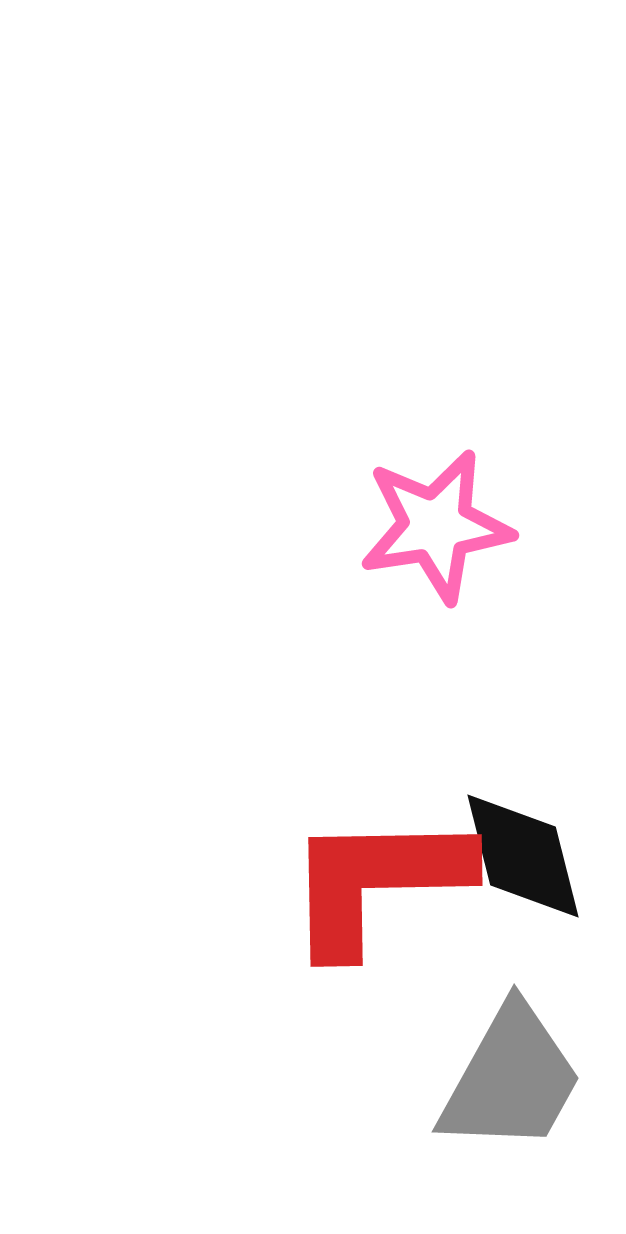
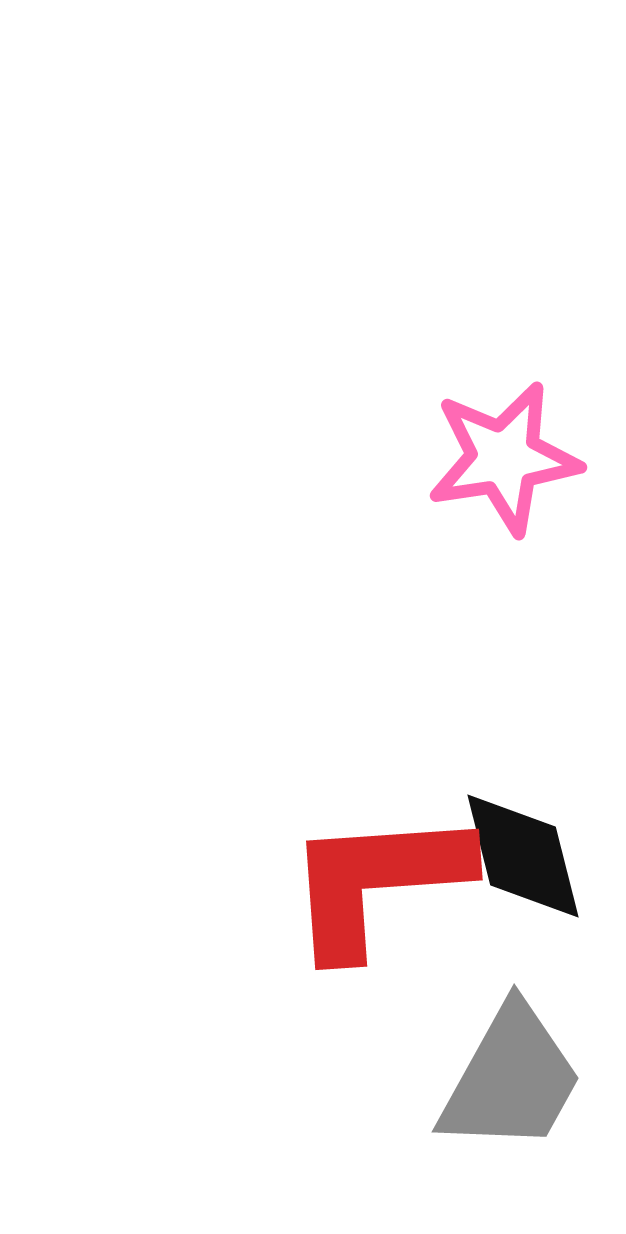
pink star: moved 68 px right, 68 px up
red L-shape: rotated 3 degrees counterclockwise
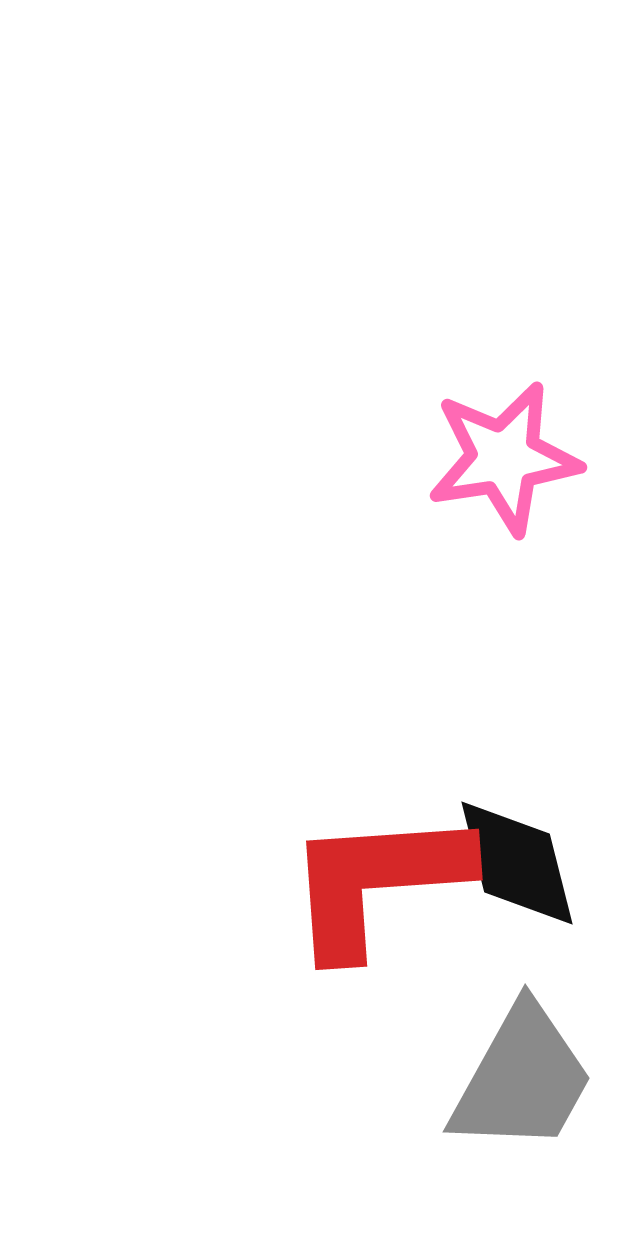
black diamond: moved 6 px left, 7 px down
gray trapezoid: moved 11 px right
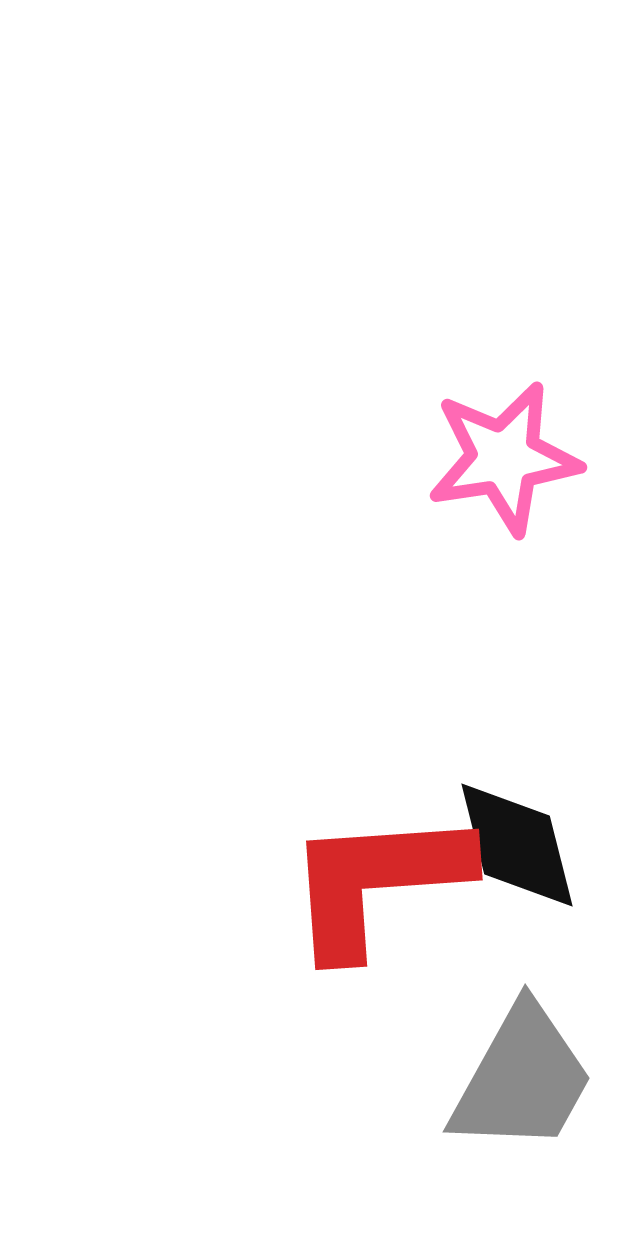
black diamond: moved 18 px up
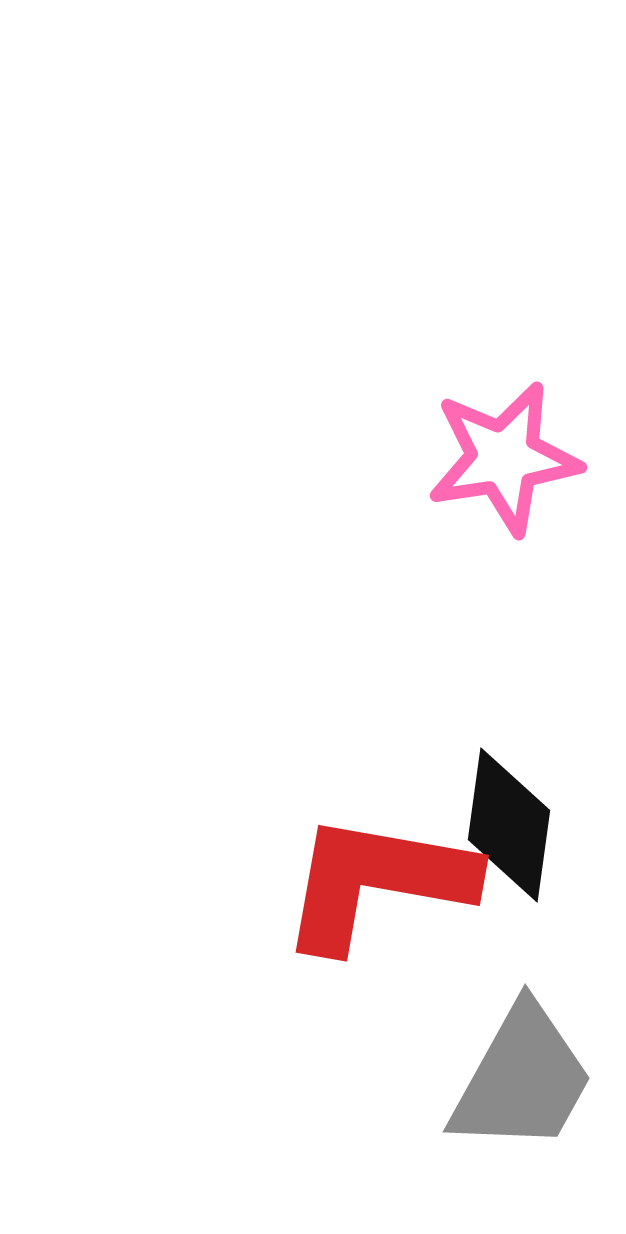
black diamond: moved 8 px left, 20 px up; rotated 22 degrees clockwise
red L-shape: rotated 14 degrees clockwise
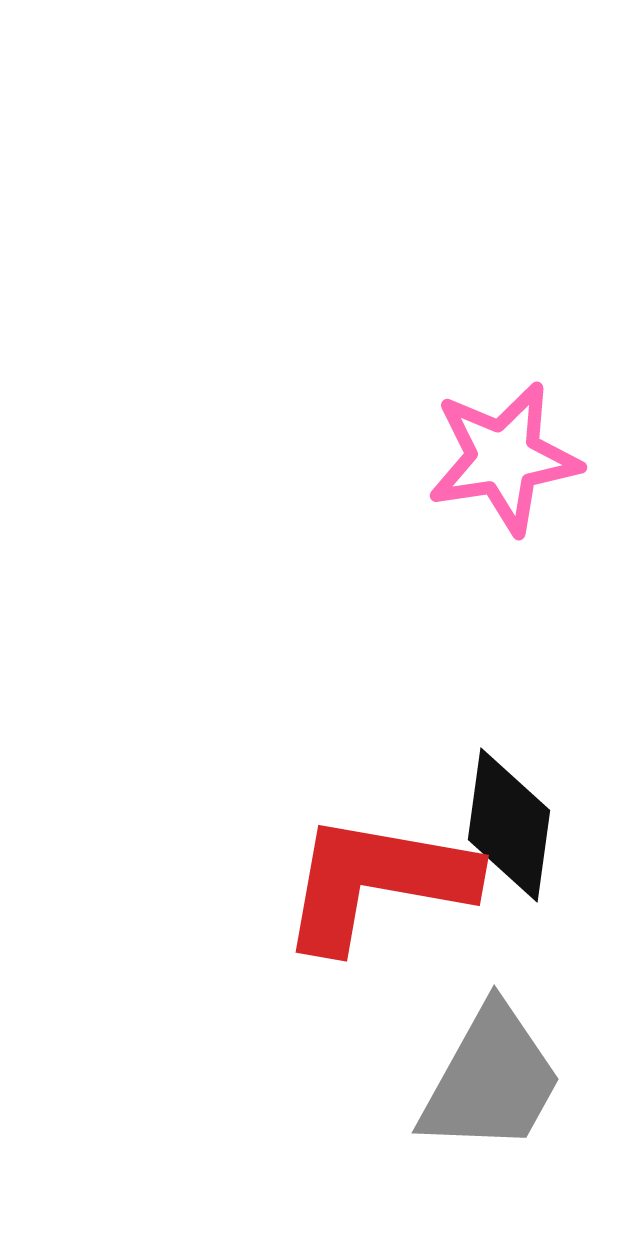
gray trapezoid: moved 31 px left, 1 px down
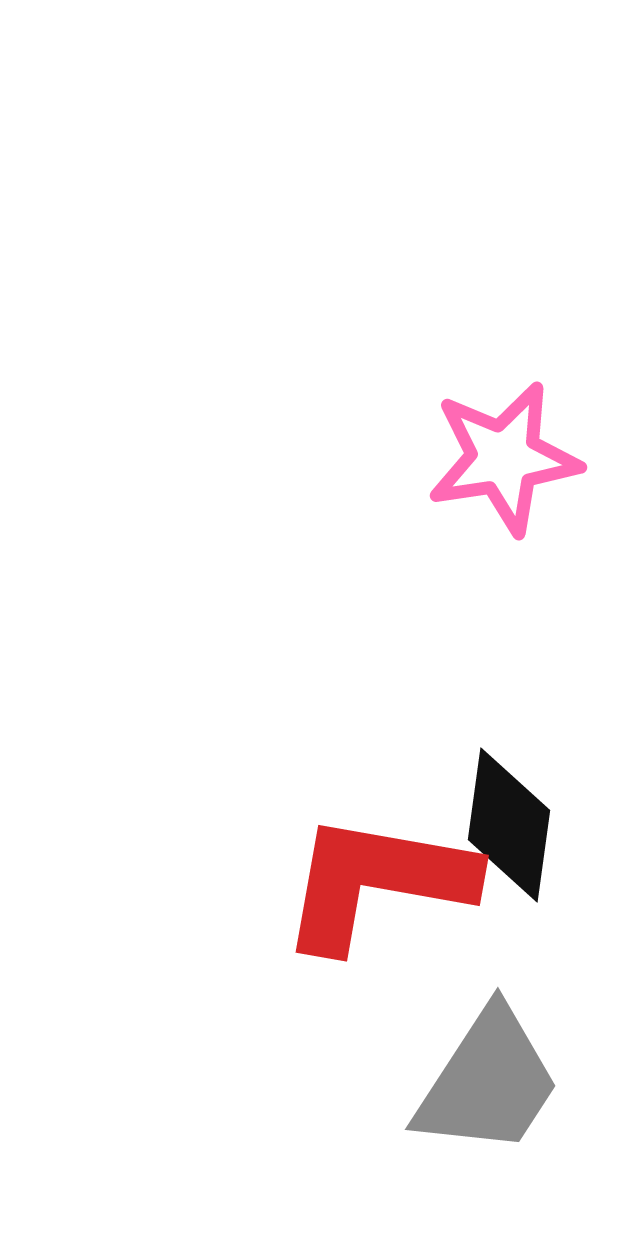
gray trapezoid: moved 3 px left, 2 px down; rotated 4 degrees clockwise
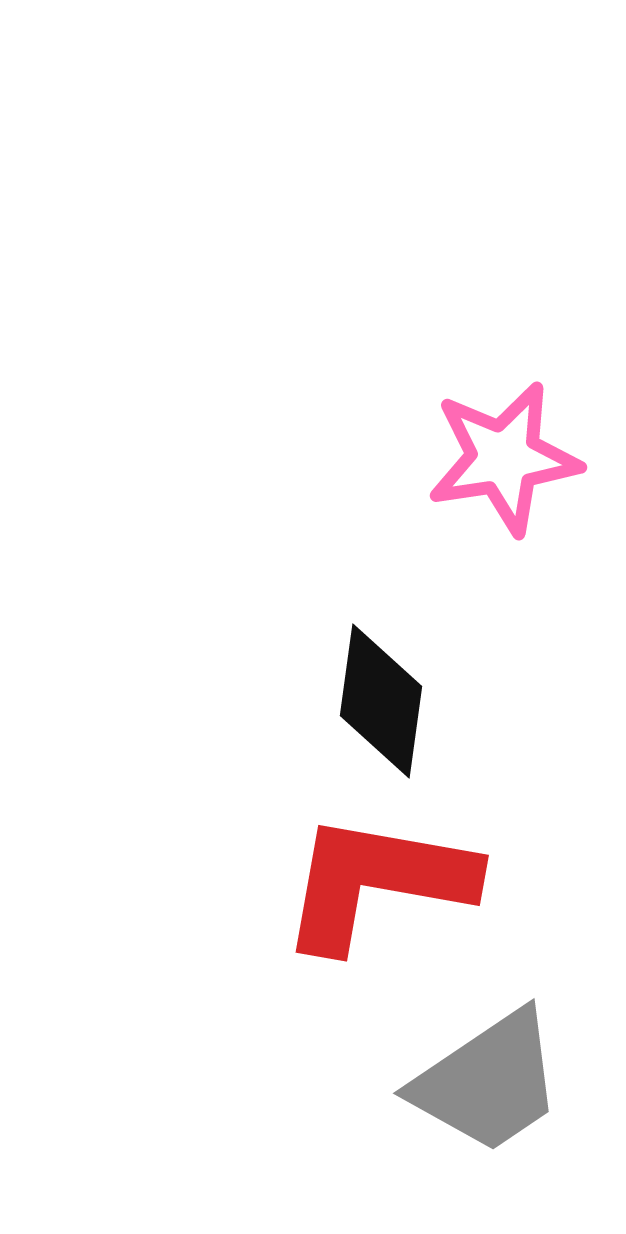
black diamond: moved 128 px left, 124 px up
gray trapezoid: rotated 23 degrees clockwise
